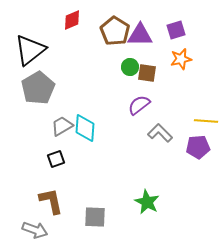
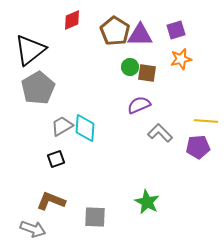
purple semicircle: rotated 15 degrees clockwise
brown L-shape: rotated 56 degrees counterclockwise
gray arrow: moved 2 px left, 1 px up
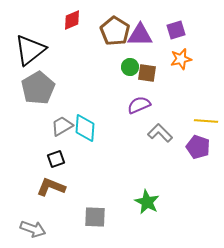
purple pentagon: rotated 25 degrees clockwise
brown L-shape: moved 14 px up
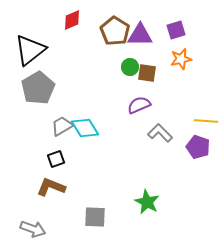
cyan diamond: rotated 36 degrees counterclockwise
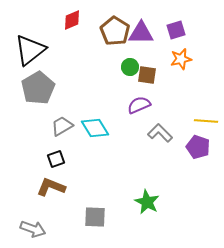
purple triangle: moved 1 px right, 2 px up
brown square: moved 2 px down
cyan diamond: moved 10 px right
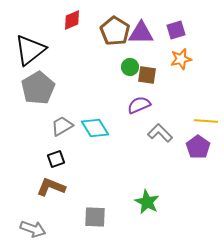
purple pentagon: rotated 15 degrees clockwise
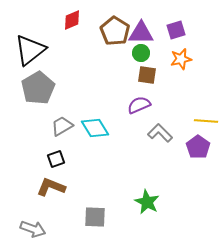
green circle: moved 11 px right, 14 px up
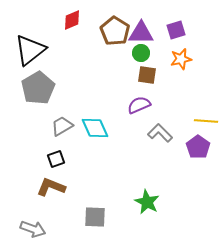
cyan diamond: rotated 8 degrees clockwise
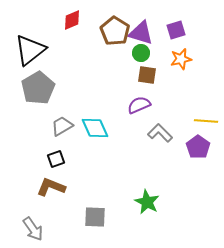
purple triangle: rotated 16 degrees clockwise
gray arrow: rotated 35 degrees clockwise
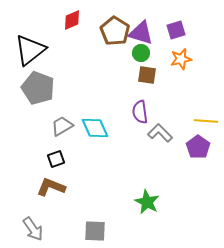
gray pentagon: rotated 20 degrees counterclockwise
purple semicircle: moved 1 px right, 7 px down; rotated 75 degrees counterclockwise
gray square: moved 14 px down
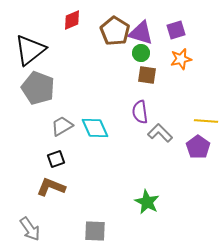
gray arrow: moved 3 px left
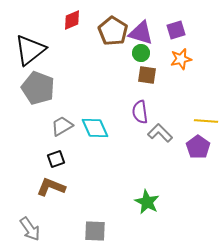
brown pentagon: moved 2 px left
